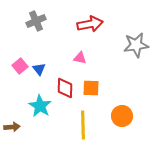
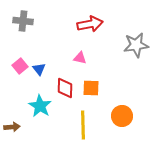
gray cross: moved 13 px left; rotated 30 degrees clockwise
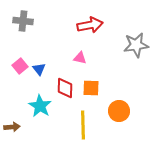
red arrow: moved 1 px down
orange circle: moved 3 px left, 5 px up
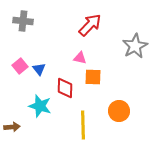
red arrow: rotated 35 degrees counterclockwise
gray star: moved 1 px left, 1 px down; rotated 20 degrees counterclockwise
orange square: moved 2 px right, 11 px up
cyan star: rotated 15 degrees counterclockwise
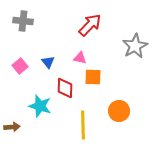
blue triangle: moved 9 px right, 7 px up
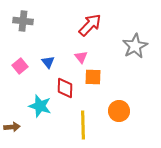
pink triangle: moved 1 px right, 1 px up; rotated 40 degrees clockwise
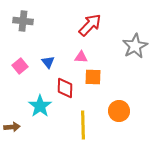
pink triangle: rotated 48 degrees counterclockwise
cyan star: rotated 20 degrees clockwise
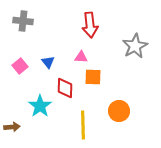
red arrow: rotated 130 degrees clockwise
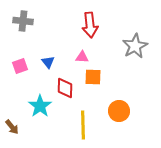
pink triangle: moved 1 px right
pink square: rotated 21 degrees clockwise
brown arrow: rotated 56 degrees clockwise
